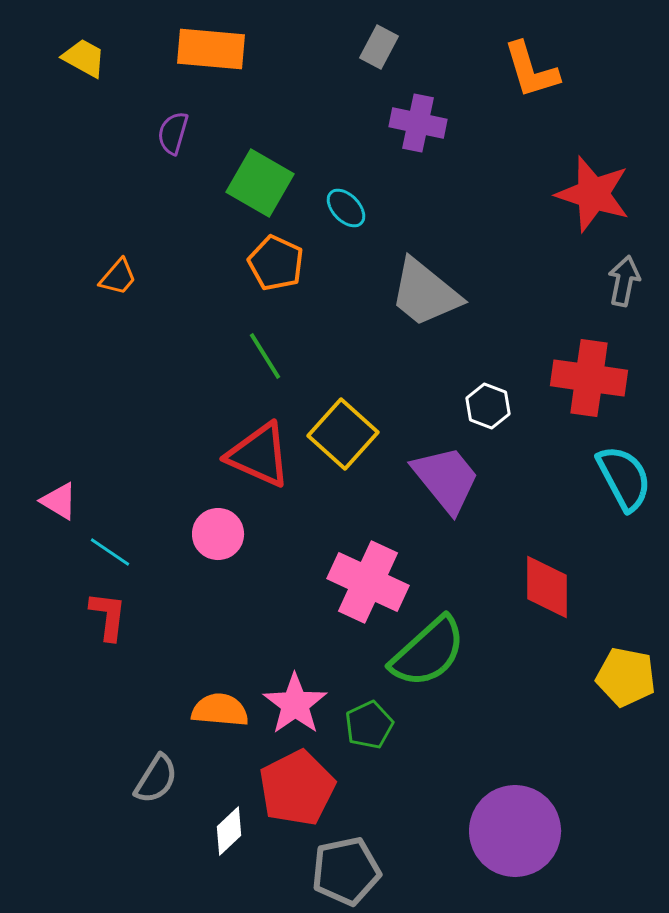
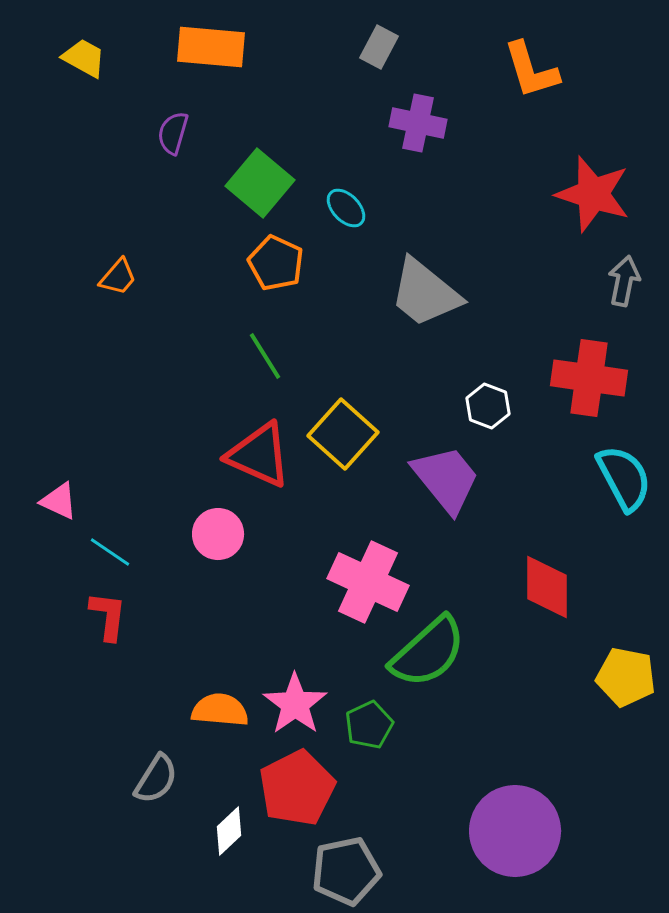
orange rectangle: moved 2 px up
green square: rotated 10 degrees clockwise
pink triangle: rotated 6 degrees counterclockwise
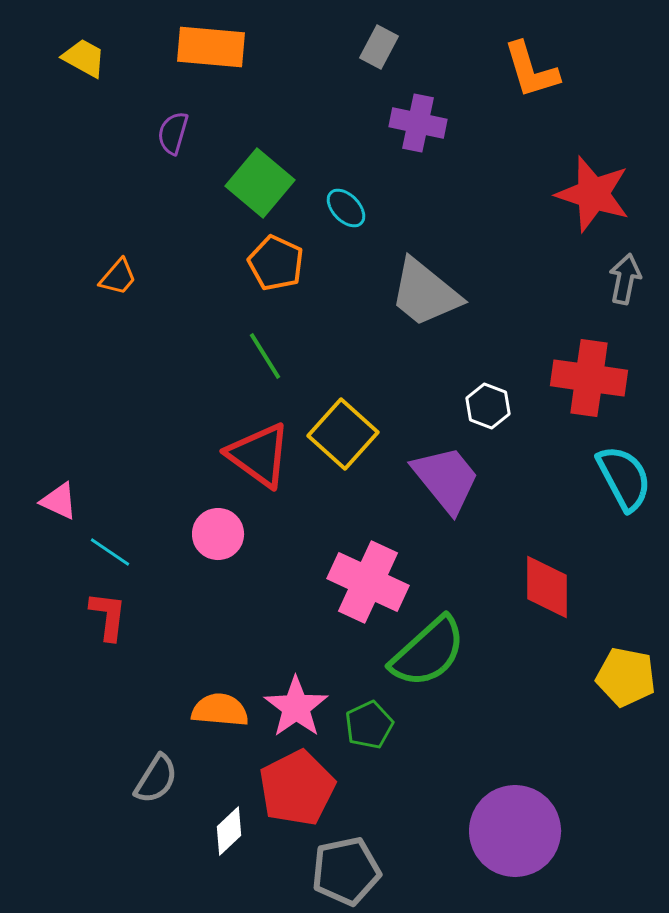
gray arrow: moved 1 px right, 2 px up
red triangle: rotated 12 degrees clockwise
pink star: moved 1 px right, 3 px down
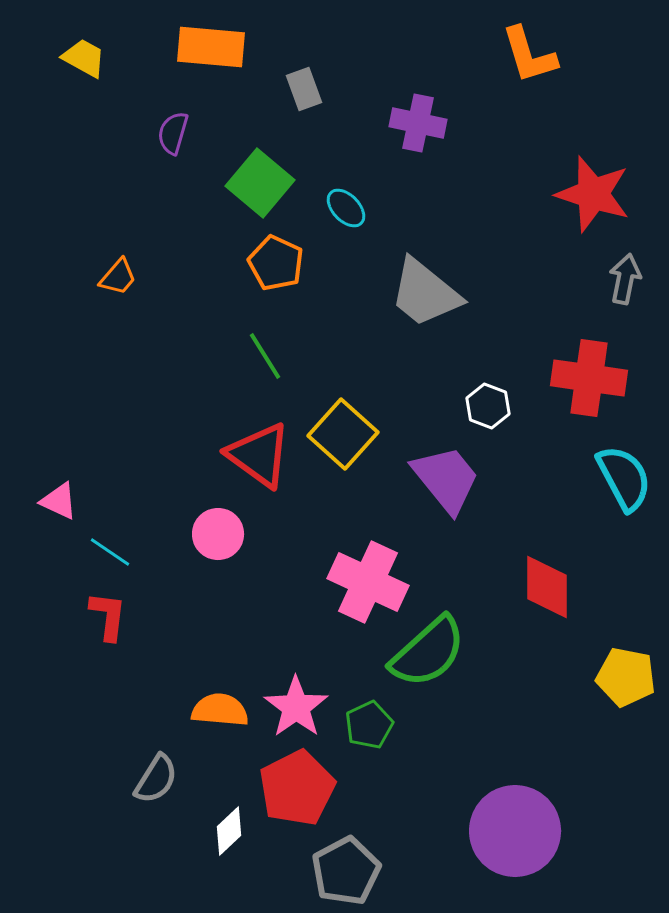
gray rectangle: moved 75 px left, 42 px down; rotated 48 degrees counterclockwise
orange L-shape: moved 2 px left, 15 px up
gray pentagon: rotated 16 degrees counterclockwise
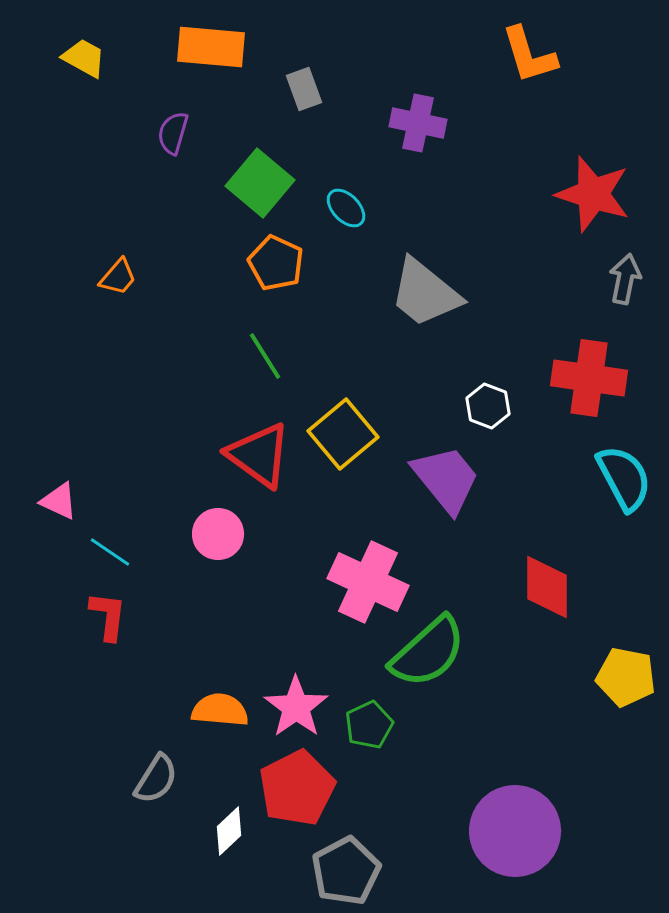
yellow square: rotated 8 degrees clockwise
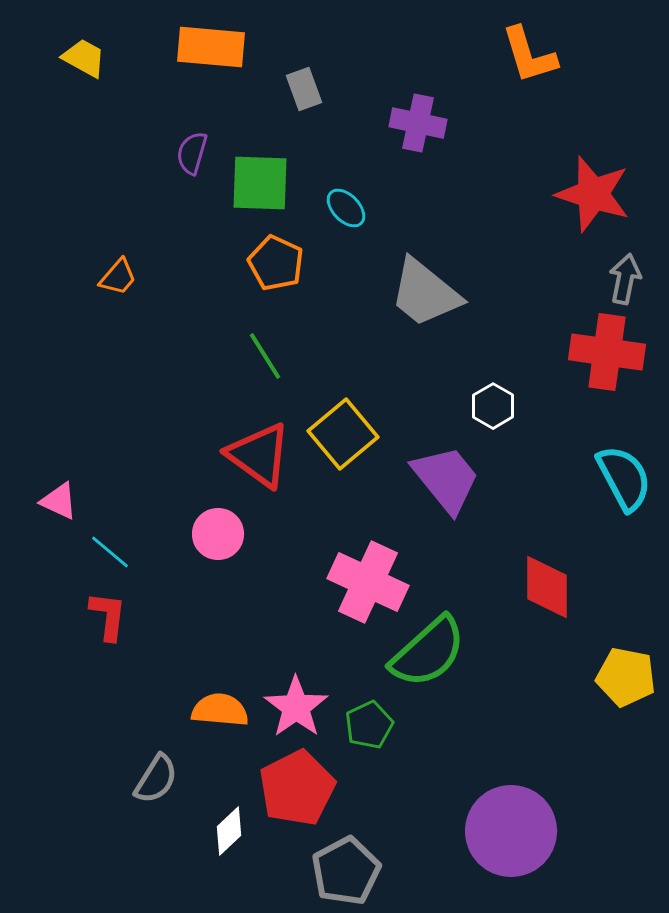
purple semicircle: moved 19 px right, 20 px down
green square: rotated 38 degrees counterclockwise
red cross: moved 18 px right, 26 px up
white hexagon: moved 5 px right; rotated 9 degrees clockwise
cyan line: rotated 6 degrees clockwise
purple circle: moved 4 px left
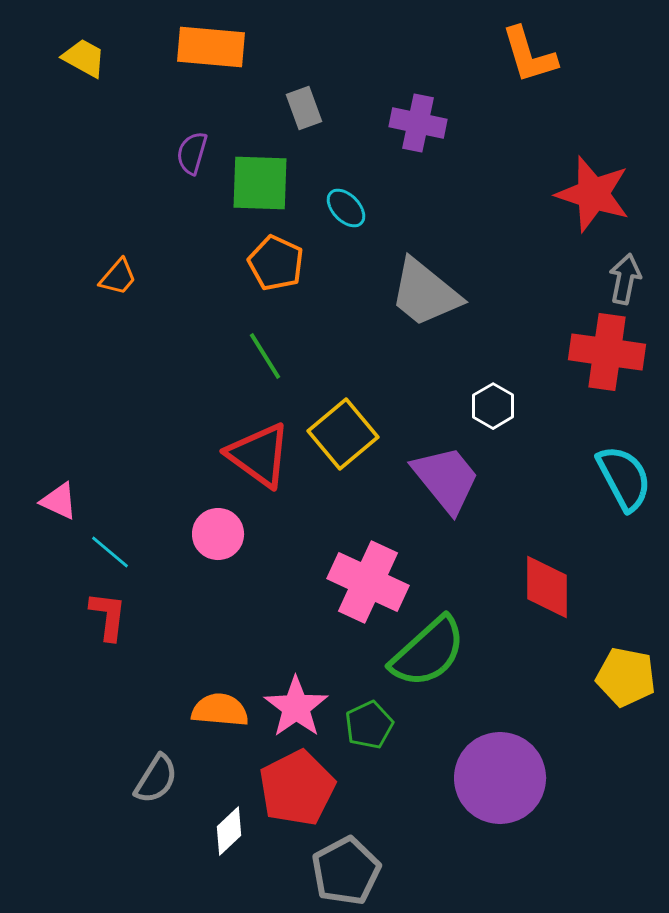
gray rectangle: moved 19 px down
purple circle: moved 11 px left, 53 px up
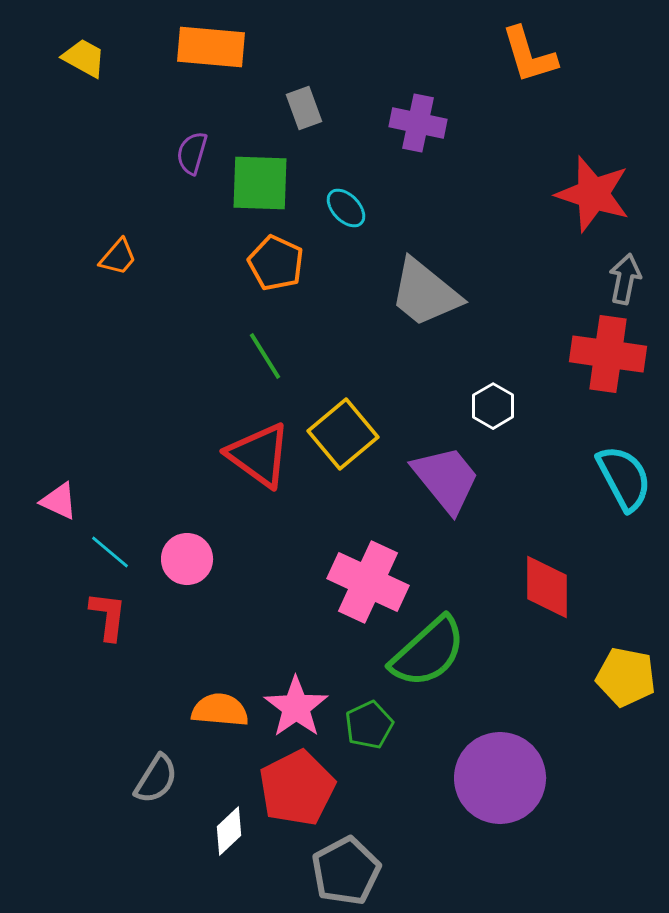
orange trapezoid: moved 20 px up
red cross: moved 1 px right, 2 px down
pink circle: moved 31 px left, 25 px down
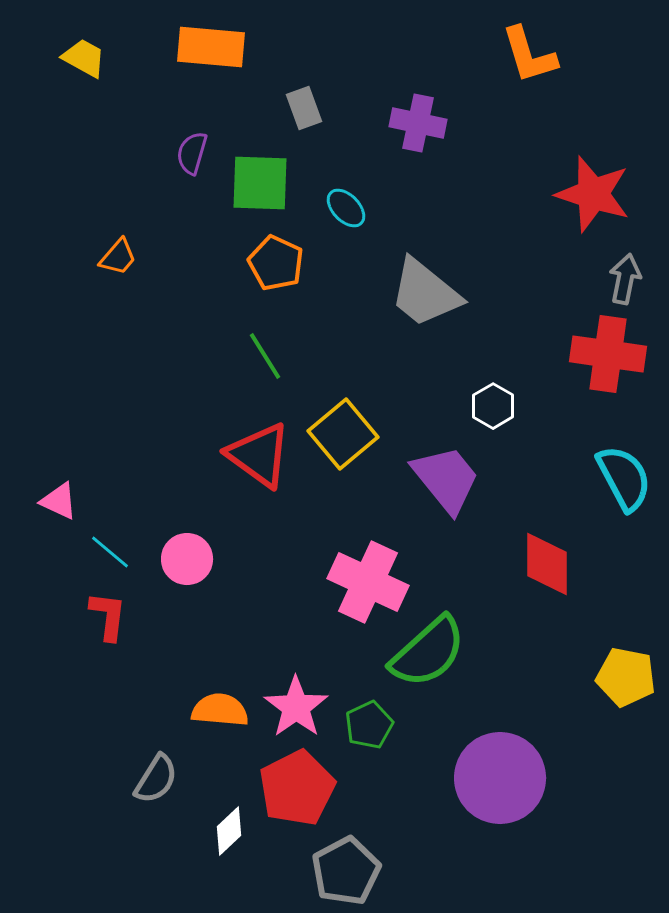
red diamond: moved 23 px up
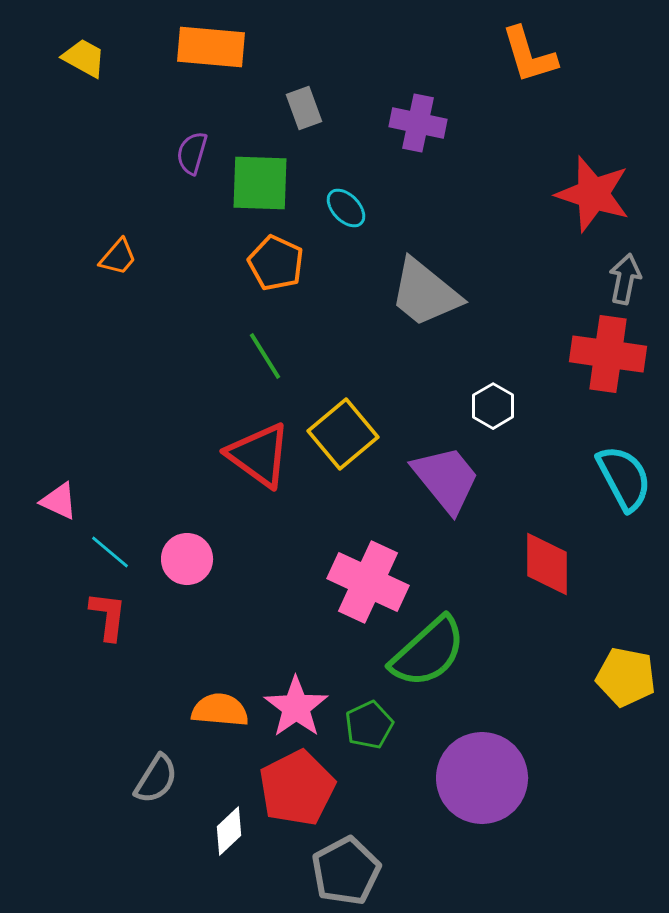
purple circle: moved 18 px left
